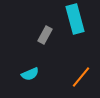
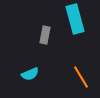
gray rectangle: rotated 18 degrees counterclockwise
orange line: rotated 70 degrees counterclockwise
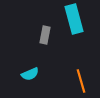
cyan rectangle: moved 1 px left
orange line: moved 4 px down; rotated 15 degrees clockwise
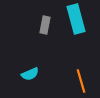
cyan rectangle: moved 2 px right
gray rectangle: moved 10 px up
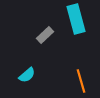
gray rectangle: moved 10 px down; rotated 36 degrees clockwise
cyan semicircle: moved 3 px left, 1 px down; rotated 18 degrees counterclockwise
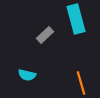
cyan semicircle: rotated 54 degrees clockwise
orange line: moved 2 px down
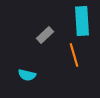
cyan rectangle: moved 6 px right, 2 px down; rotated 12 degrees clockwise
orange line: moved 7 px left, 28 px up
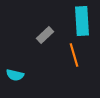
cyan semicircle: moved 12 px left
